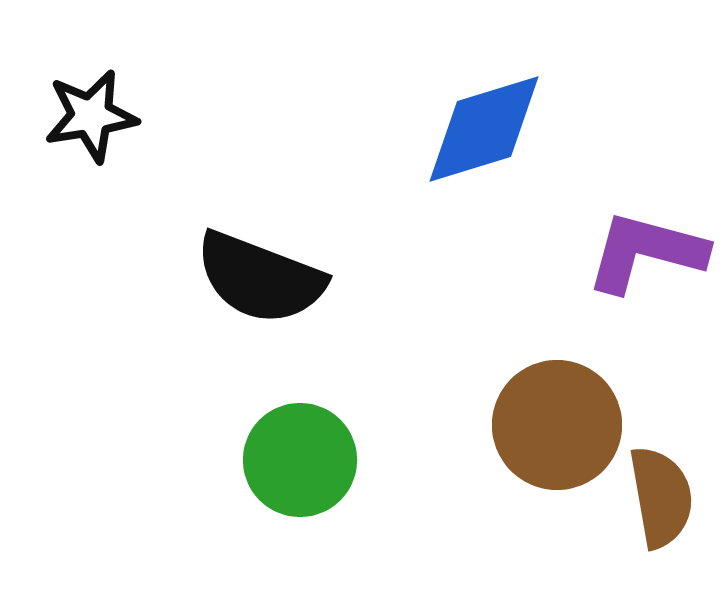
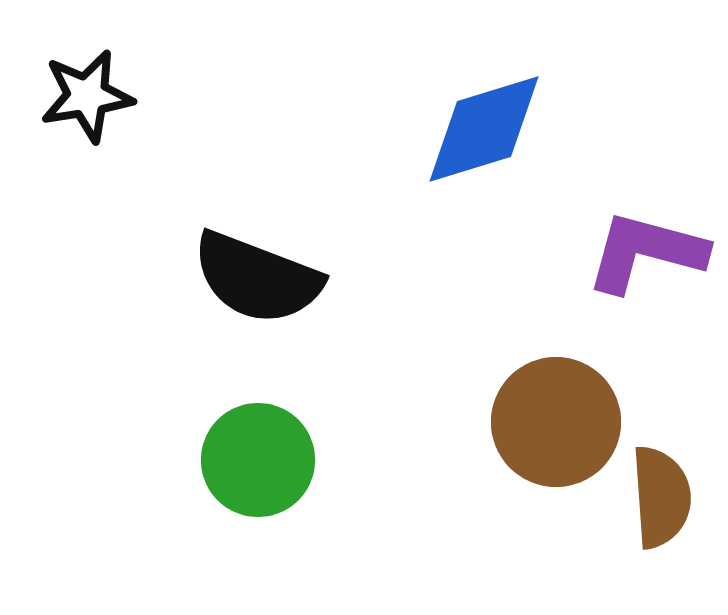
black star: moved 4 px left, 20 px up
black semicircle: moved 3 px left
brown circle: moved 1 px left, 3 px up
green circle: moved 42 px left
brown semicircle: rotated 6 degrees clockwise
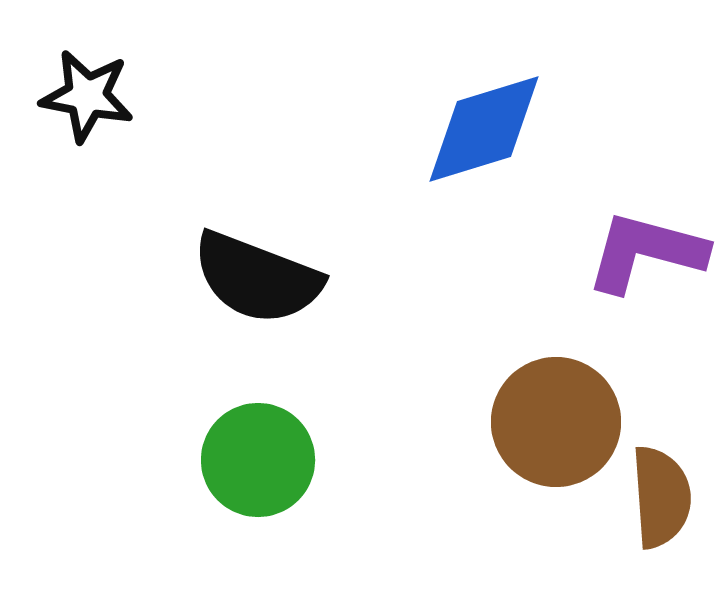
black star: rotated 20 degrees clockwise
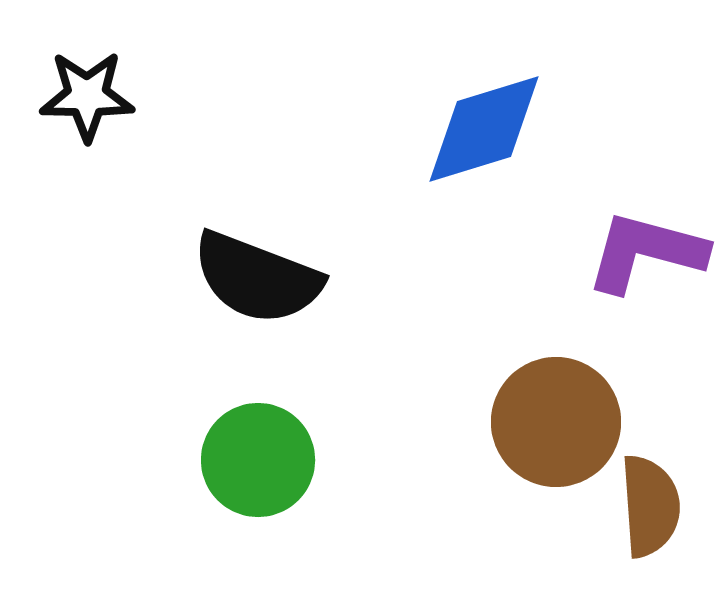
black star: rotated 10 degrees counterclockwise
brown semicircle: moved 11 px left, 9 px down
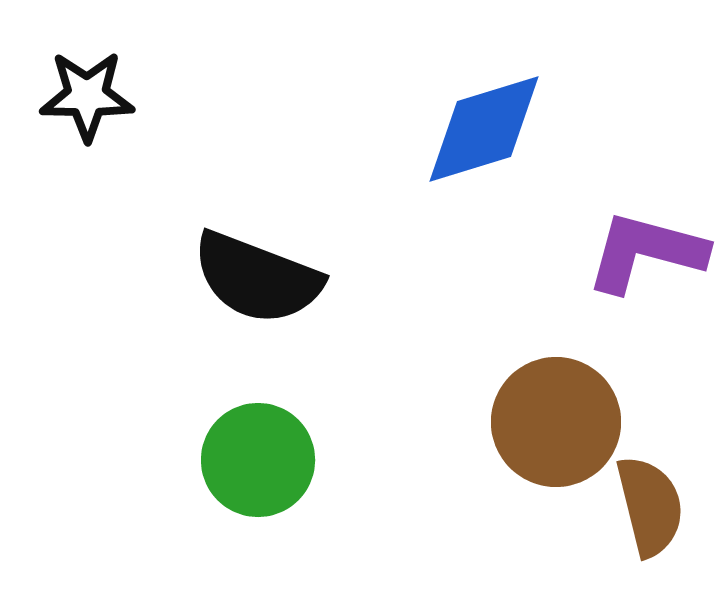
brown semicircle: rotated 10 degrees counterclockwise
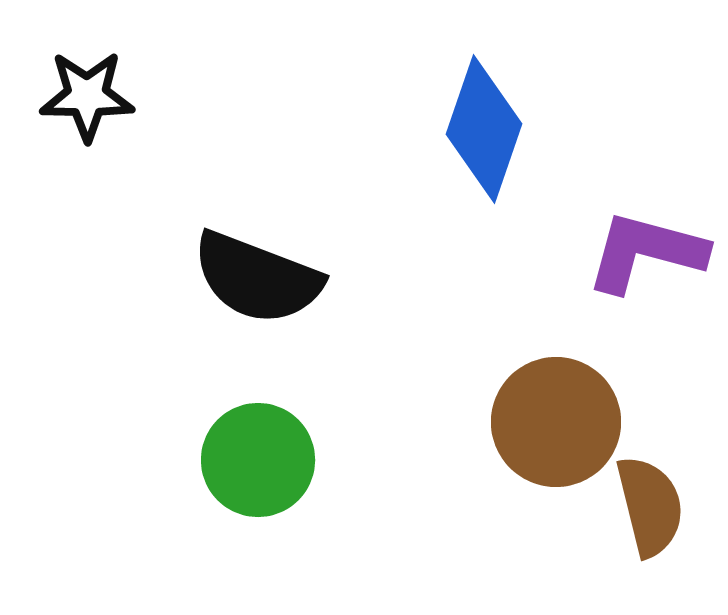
blue diamond: rotated 54 degrees counterclockwise
